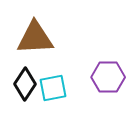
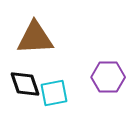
black diamond: rotated 52 degrees counterclockwise
cyan square: moved 1 px right, 5 px down
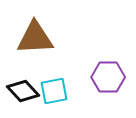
black diamond: moved 2 px left, 7 px down; rotated 24 degrees counterclockwise
cyan square: moved 2 px up
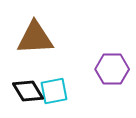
purple hexagon: moved 4 px right, 8 px up
black diamond: moved 5 px right; rotated 12 degrees clockwise
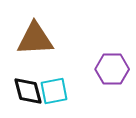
brown triangle: moved 1 px down
black diamond: rotated 16 degrees clockwise
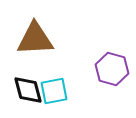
purple hexagon: rotated 16 degrees clockwise
black diamond: moved 1 px up
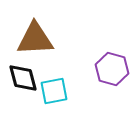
black diamond: moved 5 px left, 12 px up
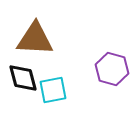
brown triangle: rotated 6 degrees clockwise
cyan square: moved 1 px left, 1 px up
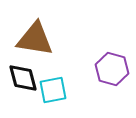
brown triangle: rotated 6 degrees clockwise
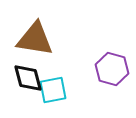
black diamond: moved 5 px right
